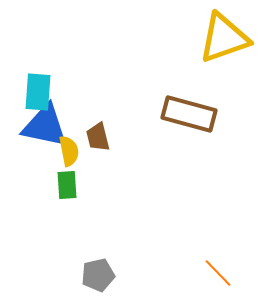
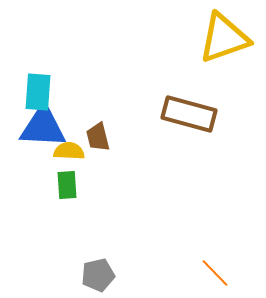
blue triangle: moved 2 px left, 1 px down; rotated 9 degrees counterclockwise
yellow semicircle: rotated 76 degrees counterclockwise
orange line: moved 3 px left
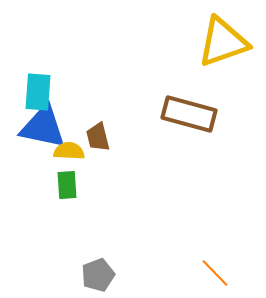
yellow triangle: moved 1 px left, 4 px down
blue triangle: rotated 9 degrees clockwise
gray pentagon: rotated 8 degrees counterclockwise
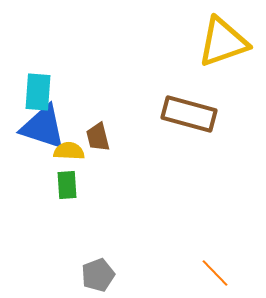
blue triangle: rotated 6 degrees clockwise
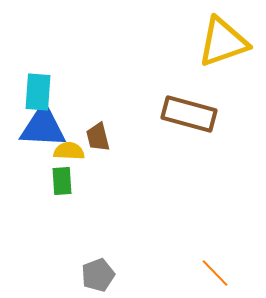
blue triangle: rotated 15 degrees counterclockwise
green rectangle: moved 5 px left, 4 px up
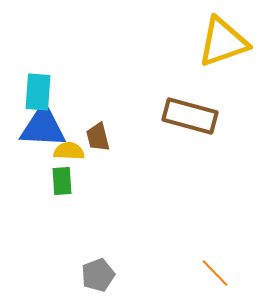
brown rectangle: moved 1 px right, 2 px down
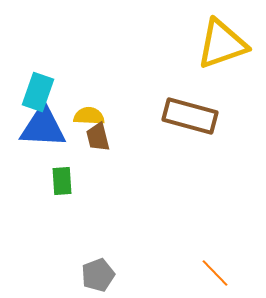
yellow triangle: moved 1 px left, 2 px down
cyan rectangle: rotated 15 degrees clockwise
yellow semicircle: moved 20 px right, 35 px up
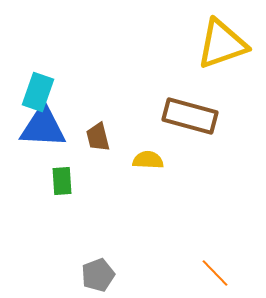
yellow semicircle: moved 59 px right, 44 px down
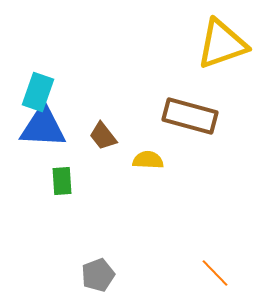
brown trapezoid: moved 5 px right, 1 px up; rotated 24 degrees counterclockwise
